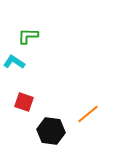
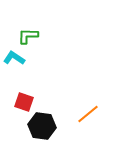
cyan L-shape: moved 4 px up
black hexagon: moved 9 px left, 5 px up
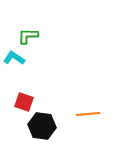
orange line: rotated 35 degrees clockwise
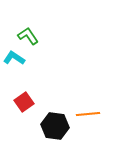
green L-shape: rotated 55 degrees clockwise
red square: rotated 36 degrees clockwise
black hexagon: moved 13 px right
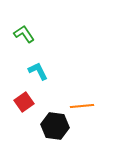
green L-shape: moved 4 px left, 2 px up
cyan L-shape: moved 24 px right, 13 px down; rotated 30 degrees clockwise
orange line: moved 6 px left, 8 px up
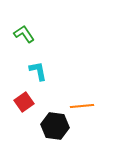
cyan L-shape: rotated 15 degrees clockwise
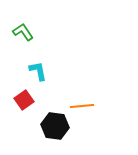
green L-shape: moved 1 px left, 2 px up
red square: moved 2 px up
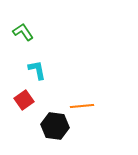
cyan L-shape: moved 1 px left, 1 px up
